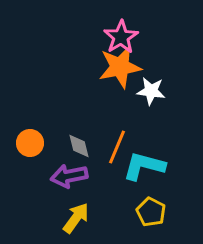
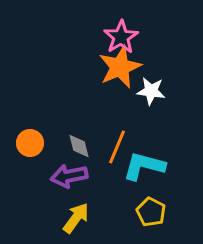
orange star: rotated 12 degrees counterclockwise
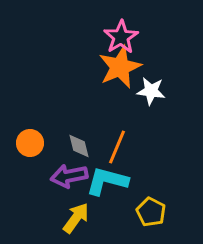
cyan L-shape: moved 37 px left, 15 px down
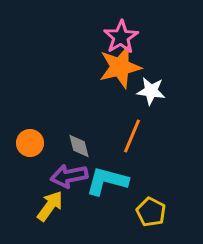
orange star: rotated 9 degrees clockwise
orange line: moved 15 px right, 11 px up
yellow arrow: moved 26 px left, 12 px up
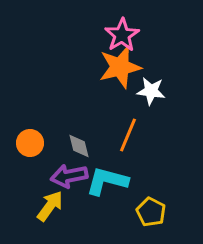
pink star: moved 1 px right, 2 px up
orange line: moved 4 px left, 1 px up
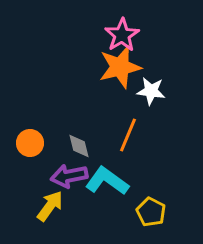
cyan L-shape: rotated 21 degrees clockwise
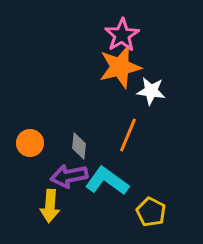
gray diamond: rotated 20 degrees clockwise
yellow arrow: rotated 148 degrees clockwise
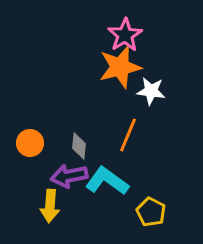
pink star: moved 3 px right
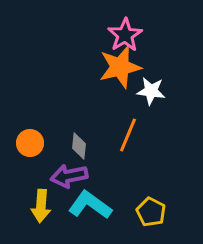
cyan L-shape: moved 17 px left, 24 px down
yellow arrow: moved 9 px left
